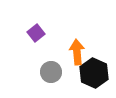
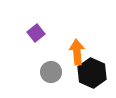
black hexagon: moved 2 px left
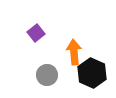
orange arrow: moved 3 px left
gray circle: moved 4 px left, 3 px down
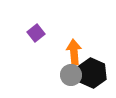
gray circle: moved 24 px right
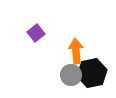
orange arrow: moved 2 px right, 1 px up
black hexagon: rotated 24 degrees clockwise
